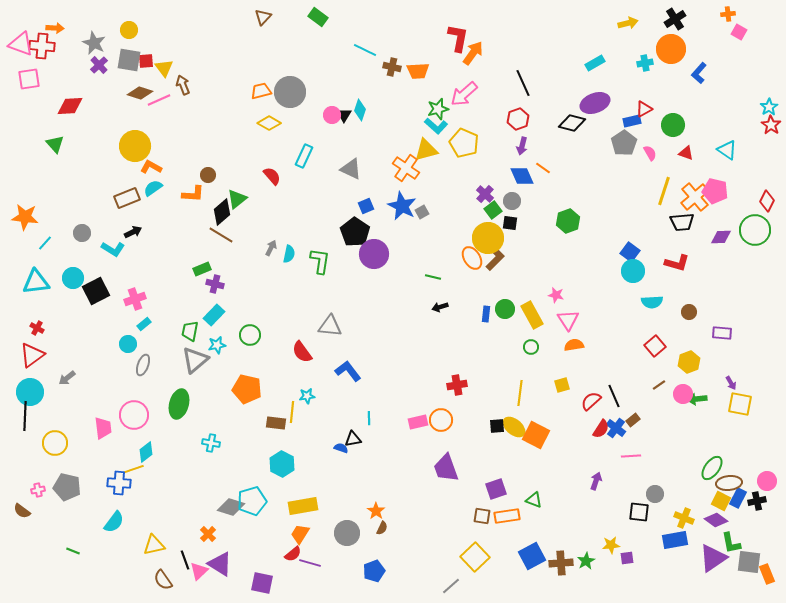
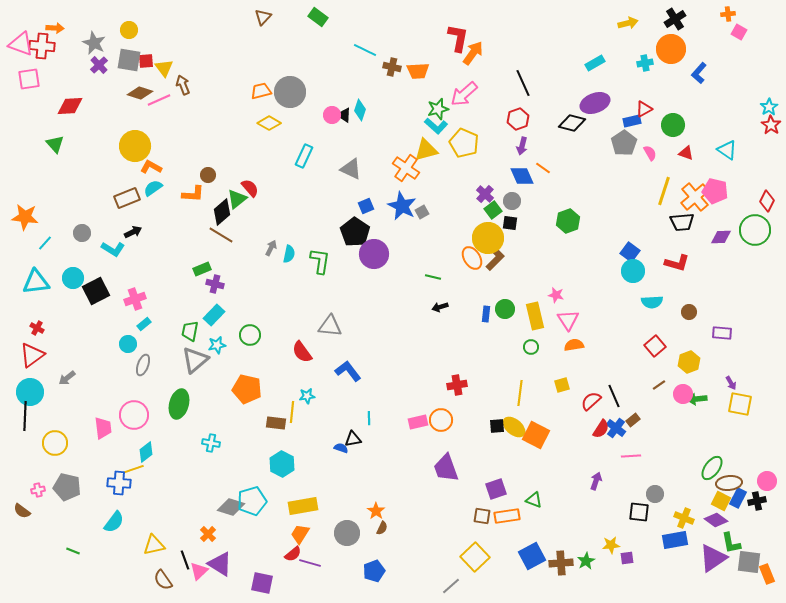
black triangle at (344, 115): rotated 28 degrees counterclockwise
red semicircle at (272, 176): moved 22 px left, 12 px down
yellow rectangle at (532, 315): moved 3 px right, 1 px down; rotated 16 degrees clockwise
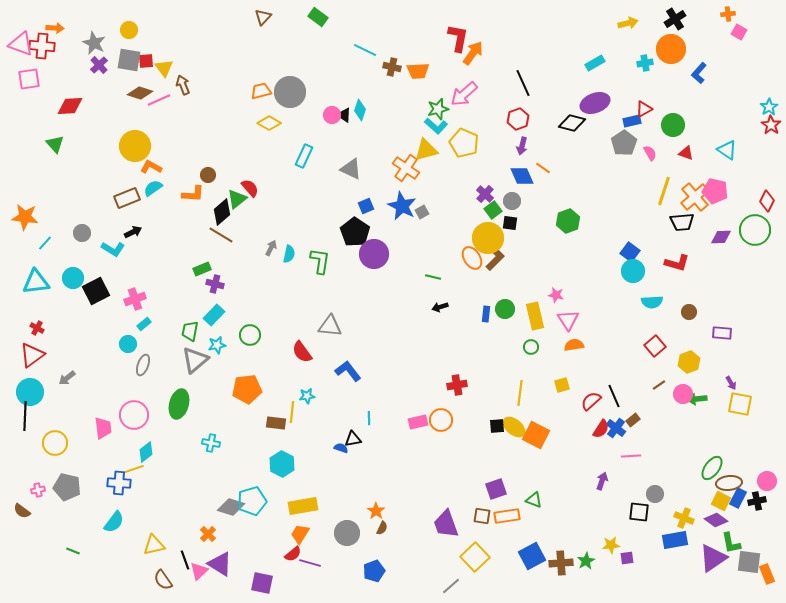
orange pentagon at (247, 389): rotated 20 degrees counterclockwise
purple trapezoid at (446, 468): moved 56 px down
purple arrow at (596, 481): moved 6 px right
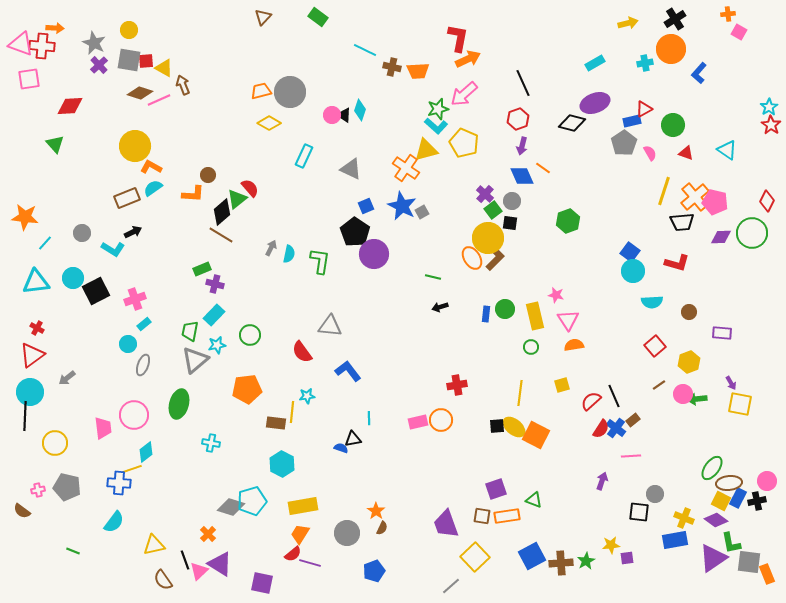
orange arrow at (473, 53): moved 5 px left, 6 px down; rotated 30 degrees clockwise
yellow triangle at (164, 68): rotated 24 degrees counterclockwise
pink pentagon at (715, 191): moved 11 px down
green circle at (755, 230): moved 3 px left, 3 px down
yellow line at (134, 469): moved 2 px left
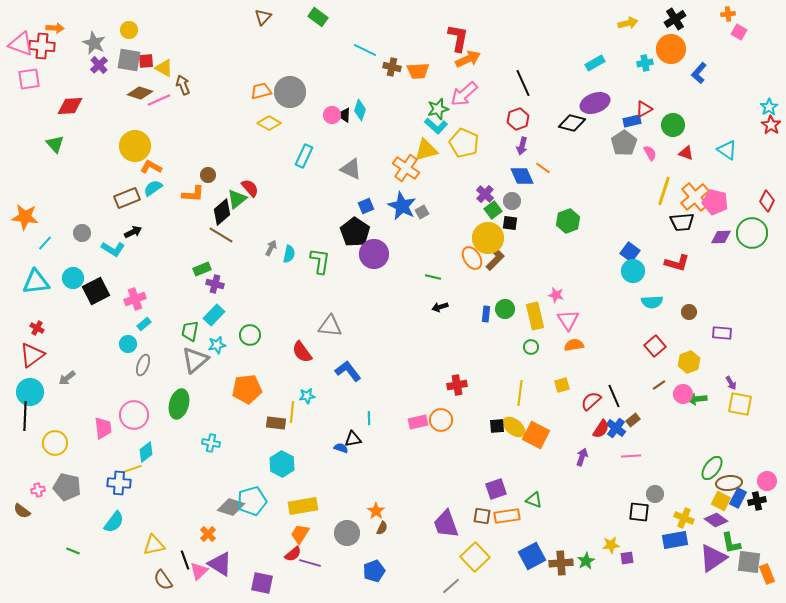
purple arrow at (602, 481): moved 20 px left, 24 px up
